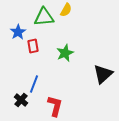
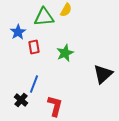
red rectangle: moved 1 px right, 1 px down
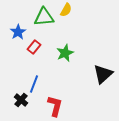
red rectangle: rotated 48 degrees clockwise
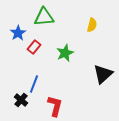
yellow semicircle: moved 26 px right, 15 px down; rotated 16 degrees counterclockwise
blue star: moved 1 px down
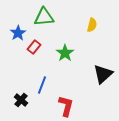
green star: rotated 12 degrees counterclockwise
blue line: moved 8 px right, 1 px down
red L-shape: moved 11 px right
